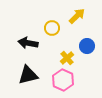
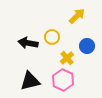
yellow circle: moved 9 px down
black triangle: moved 2 px right, 6 px down
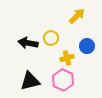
yellow circle: moved 1 px left, 1 px down
yellow cross: rotated 24 degrees clockwise
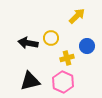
pink hexagon: moved 2 px down
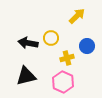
black triangle: moved 4 px left, 5 px up
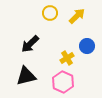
yellow circle: moved 1 px left, 25 px up
black arrow: moved 2 px right, 1 px down; rotated 54 degrees counterclockwise
yellow cross: rotated 16 degrees counterclockwise
